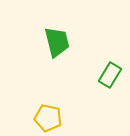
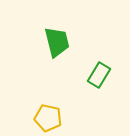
green rectangle: moved 11 px left
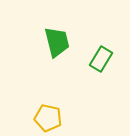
green rectangle: moved 2 px right, 16 px up
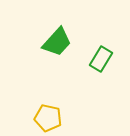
green trapezoid: rotated 56 degrees clockwise
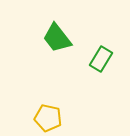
green trapezoid: moved 4 px up; rotated 100 degrees clockwise
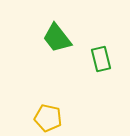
green rectangle: rotated 45 degrees counterclockwise
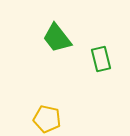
yellow pentagon: moved 1 px left, 1 px down
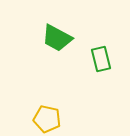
green trapezoid: rotated 24 degrees counterclockwise
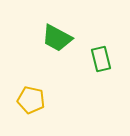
yellow pentagon: moved 16 px left, 19 px up
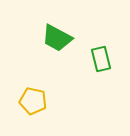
yellow pentagon: moved 2 px right, 1 px down
